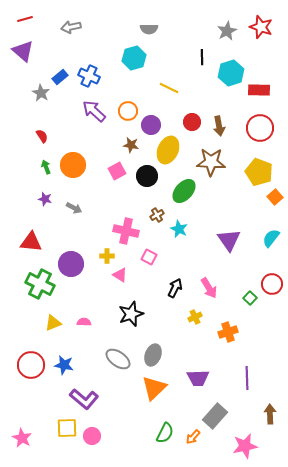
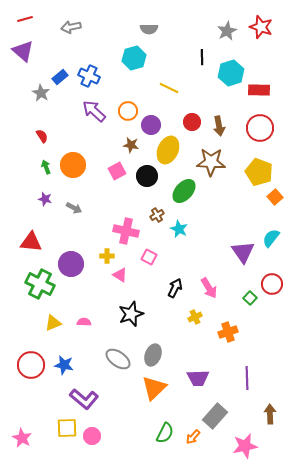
purple triangle at (229, 240): moved 14 px right, 12 px down
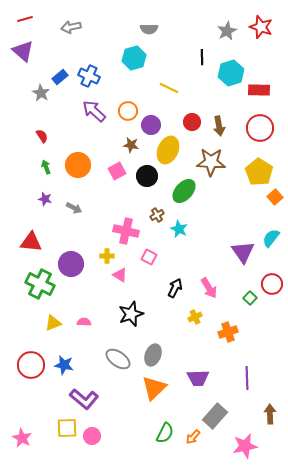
orange circle at (73, 165): moved 5 px right
yellow pentagon at (259, 172): rotated 12 degrees clockwise
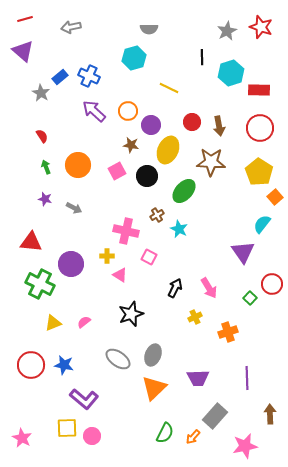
cyan semicircle at (271, 238): moved 9 px left, 14 px up
pink semicircle at (84, 322): rotated 40 degrees counterclockwise
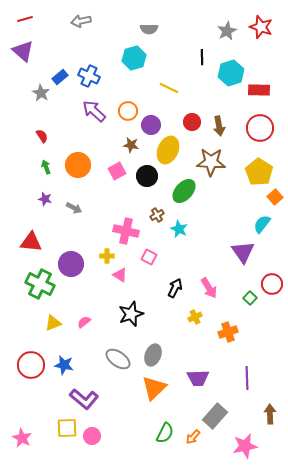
gray arrow at (71, 27): moved 10 px right, 6 px up
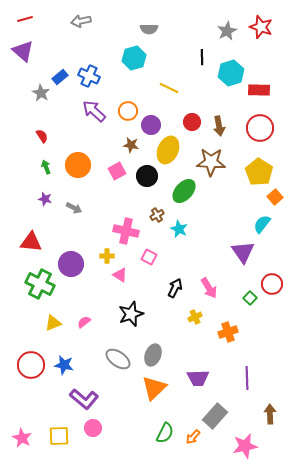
yellow square at (67, 428): moved 8 px left, 8 px down
pink circle at (92, 436): moved 1 px right, 8 px up
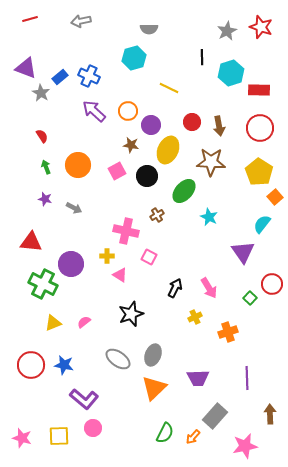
red line at (25, 19): moved 5 px right
purple triangle at (23, 51): moved 3 px right, 17 px down; rotated 20 degrees counterclockwise
cyan star at (179, 229): moved 30 px right, 12 px up
green cross at (40, 284): moved 3 px right
pink star at (22, 438): rotated 12 degrees counterclockwise
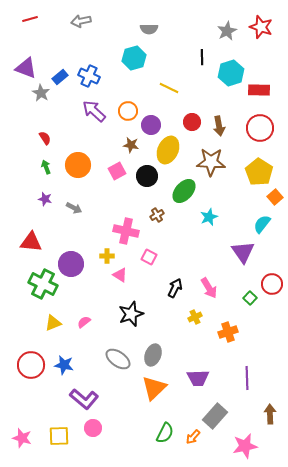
red semicircle at (42, 136): moved 3 px right, 2 px down
cyan star at (209, 217): rotated 24 degrees clockwise
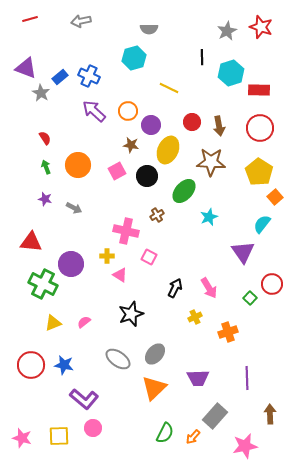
gray ellipse at (153, 355): moved 2 px right, 1 px up; rotated 20 degrees clockwise
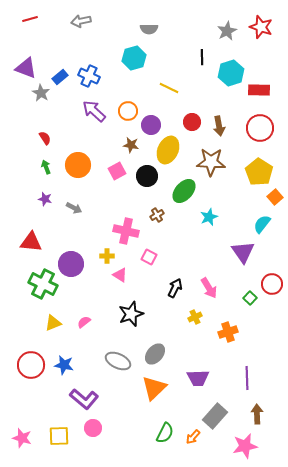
gray ellipse at (118, 359): moved 2 px down; rotated 10 degrees counterclockwise
brown arrow at (270, 414): moved 13 px left
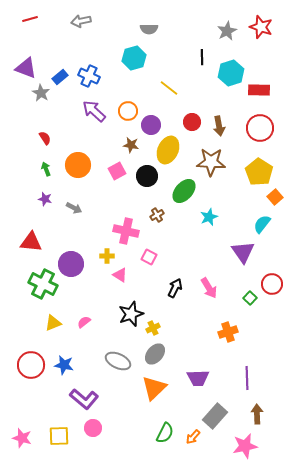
yellow line at (169, 88): rotated 12 degrees clockwise
green arrow at (46, 167): moved 2 px down
yellow cross at (195, 317): moved 42 px left, 11 px down
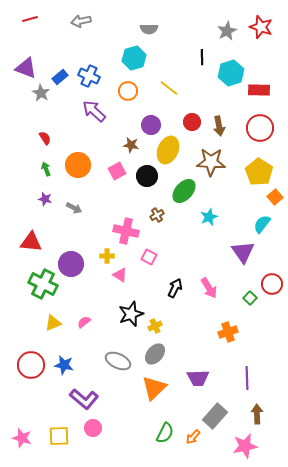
orange circle at (128, 111): moved 20 px up
yellow cross at (153, 328): moved 2 px right, 2 px up
